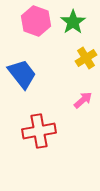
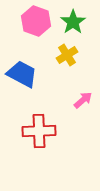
yellow cross: moved 19 px left, 3 px up
blue trapezoid: rotated 24 degrees counterclockwise
red cross: rotated 8 degrees clockwise
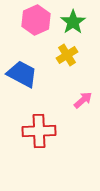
pink hexagon: moved 1 px up; rotated 16 degrees clockwise
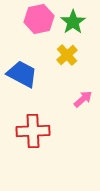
pink hexagon: moved 3 px right, 1 px up; rotated 12 degrees clockwise
yellow cross: rotated 10 degrees counterclockwise
pink arrow: moved 1 px up
red cross: moved 6 px left
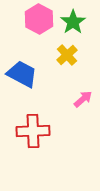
pink hexagon: rotated 20 degrees counterclockwise
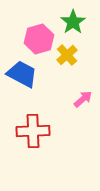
pink hexagon: moved 20 px down; rotated 16 degrees clockwise
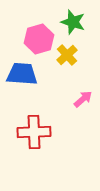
green star: rotated 20 degrees counterclockwise
blue trapezoid: rotated 24 degrees counterclockwise
red cross: moved 1 px right, 1 px down
